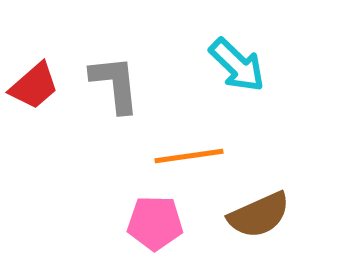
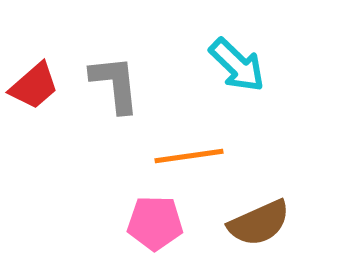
brown semicircle: moved 8 px down
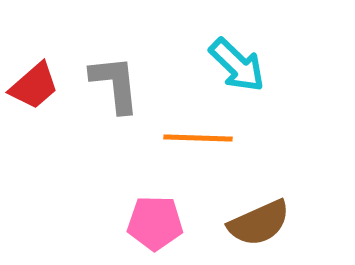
orange line: moved 9 px right, 18 px up; rotated 10 degrees clockwise
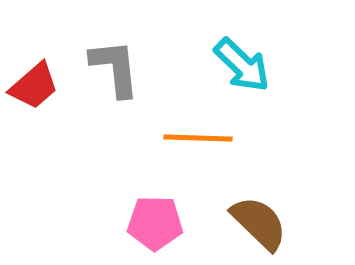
cyan arrow: moved 5 px right
gray L-shape: moved 16 px up
brown semicircle: rotated 112 degrees counterclockwise
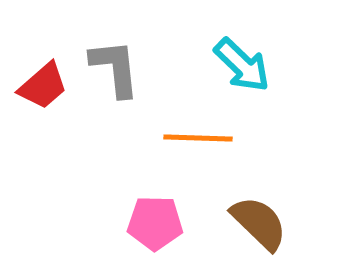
red trapezoid: moved 9 px right
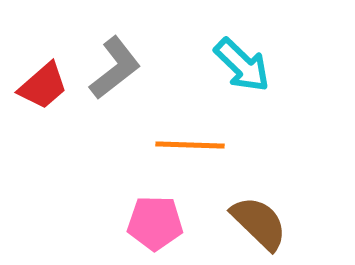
gray L-shape: rotated 58 degrees clockwise
orange line: moved 8 px left, 7 px down
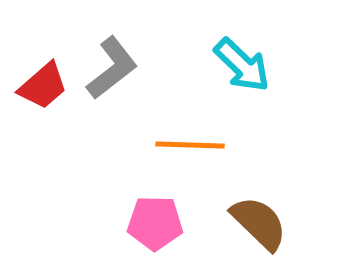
gray L-shape: moved 3 px left
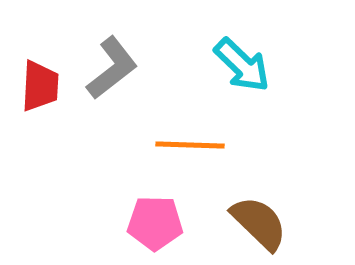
red trapezoid: moved 3 px left; rotated 46 degrees counterclockwise
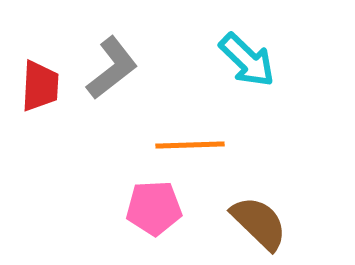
cyan arrow: moved 5 px right, 5 px up
orange line: rotated 4 degrees counterclockwise
pink pentagon: moved 1 px left, 15 px up; rotated 4 degrees counterclockwise
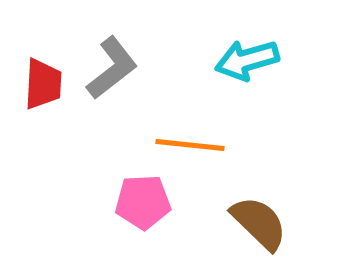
cyan arrow: rotated 120 degrees clockwise
red trapezoid: moved 3 px right, 2 px up
orange line: rotated 8 degrees clockwise
pink pentagon: moved 11 px left, 6 px up
